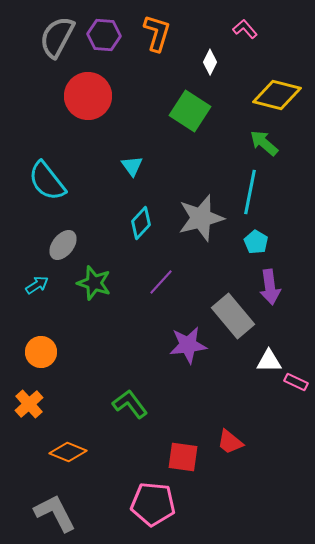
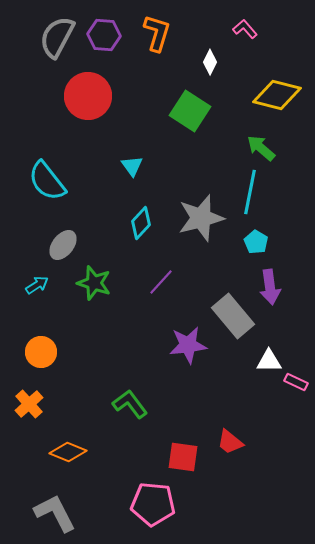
green arrow: moved 3 px left, 5 px down
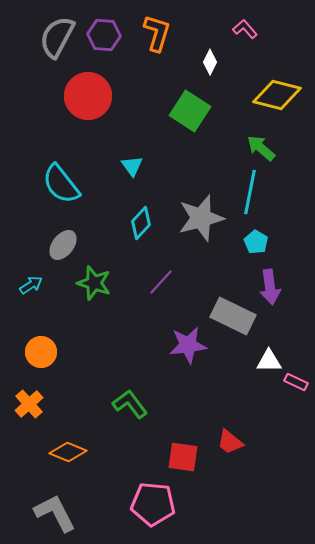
cyan semicircle: moved 14 px right, 3 px down
cyan arrow: moved 6 px left
gray rectangle: rotated 24 degrees counterclockwise
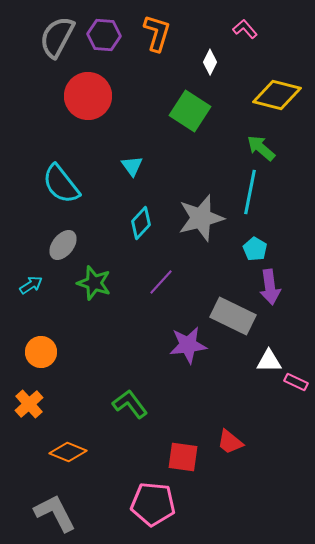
cyan pentagon: moved 1 px left, 7 px down
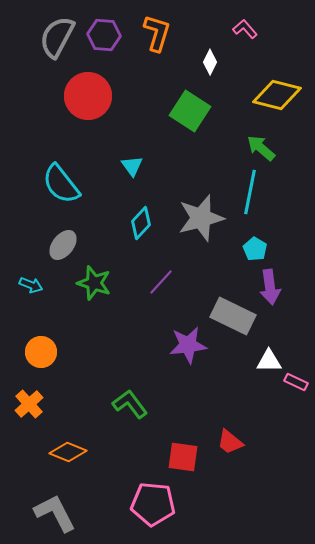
cyan arrow: rotated 55 degrees clockwise
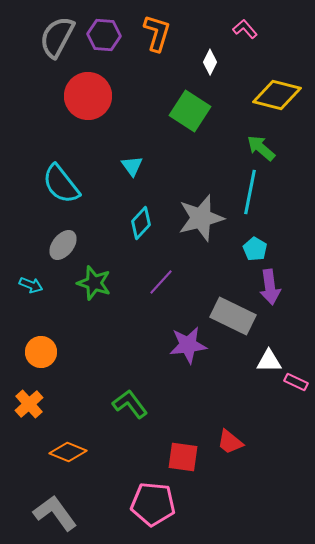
gray L-shape: rotated 9 degrees counterclockwise
